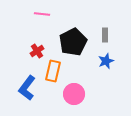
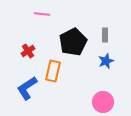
red cross: moved 9 px left
blue L-shape: rotated 20 degrees clockwise
pink circle: moved 29 px right, 8 px down
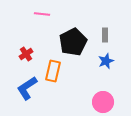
red cross: moved 2 px left, 3 px down
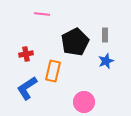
black pentagon: moved 2 px right
red cross: rotated 24 degrees clockwise
pink circle: moved 19 px left
